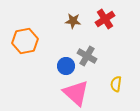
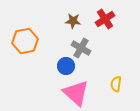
gray cross: moved 6 px left, 8 px up
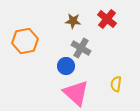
red cross: moved 2 px right; rotated 18 degrees counterclockwise
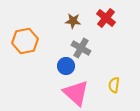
red cross: moved 1 px left, 1 px up
yellow semicircle: moved 2 px left, 1 px down
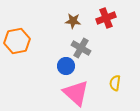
red cross: rotated 30 degrees clockwise
orange hexagon: moved 8 px left
yellow semicircle: moved 1 px right, 2 px up
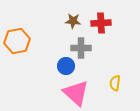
red cross: moved 5 px left, 5 px down; rotated 18 degrees clockwise
gray cross: rotated 30 degrees counterclockwise
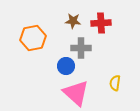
orange hexagon: moved 16 px right, 3 px up
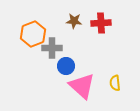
brown star: moved 1 px right
orange hexagon: moved 4 px up; rotated 10 degrees counterclockwise
gray cross: moved 29 px left
yellow semicircle: rotated 14 degrees counterclockwise
pink triangle: moved 6 px right, 7 px up
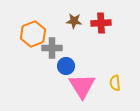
pink triangle: rotated 16 degrees clockwise
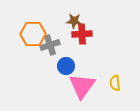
red cross: moved 19 px left, 11 px down
orange hexagon: rotated 20 degrees clockwise
gray cross: moved 2 px left, 3 px up; rotated 18 degrees counterclockwise
pink triangle: rotated 8 degrees clockwise
